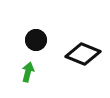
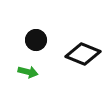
green arrow: rotated 90 degrees clockwise
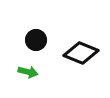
black diamond: moved 2 px left, 1 px up
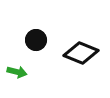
green arrow: moved 11 px left
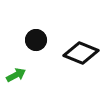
green arrow: moved 1 px left, 3 px down; rotated 42 degrees counterclockwise
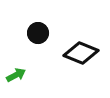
black circle: moved 2 px right, 7 px up
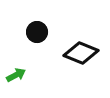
black circle: moved 1 px left, 1 px up
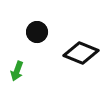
green arrow: moved 1 px right, 4 px up; rotated 138 degrees clockwise
